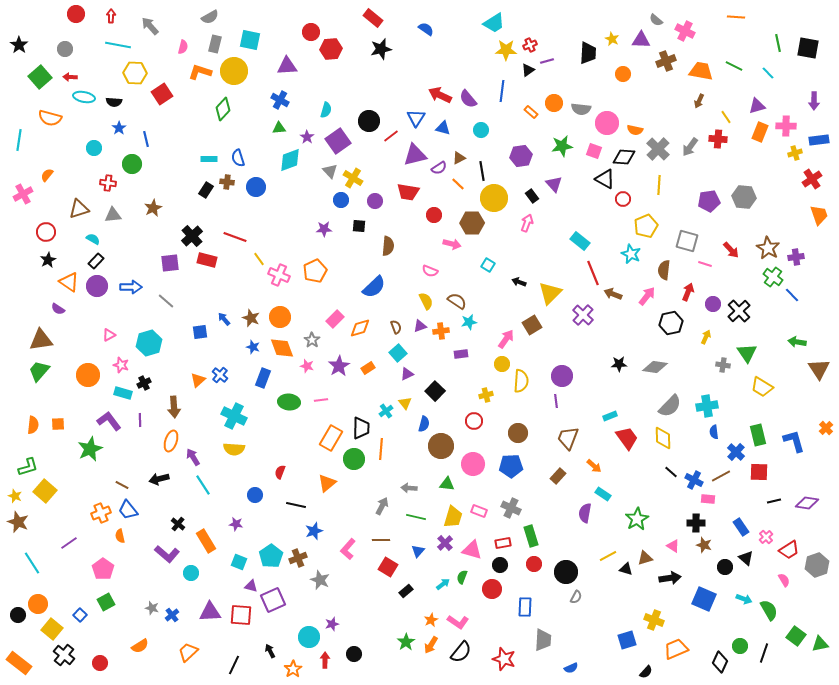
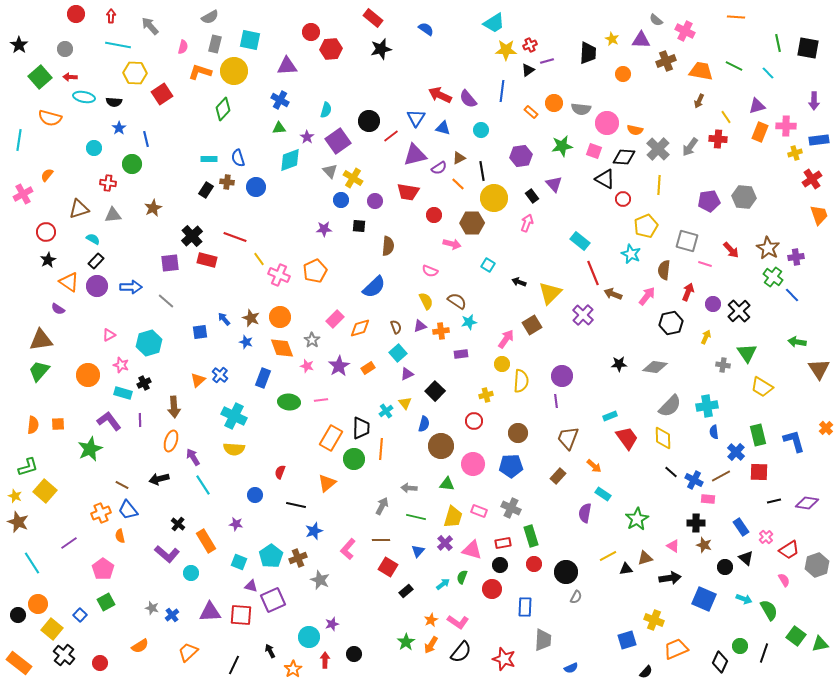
blue star at (253, 347): moved 7 px left, 5 px up
black triangle at (626, 569): rotated 24 degrees counterclockwise
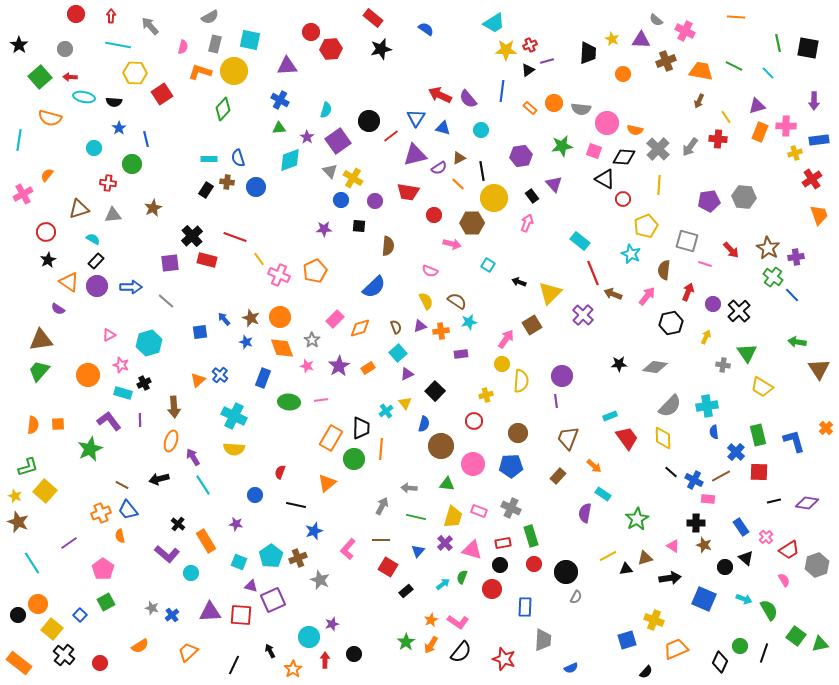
orange rectangle at (531, 112): moved 1 px left, 4 px up
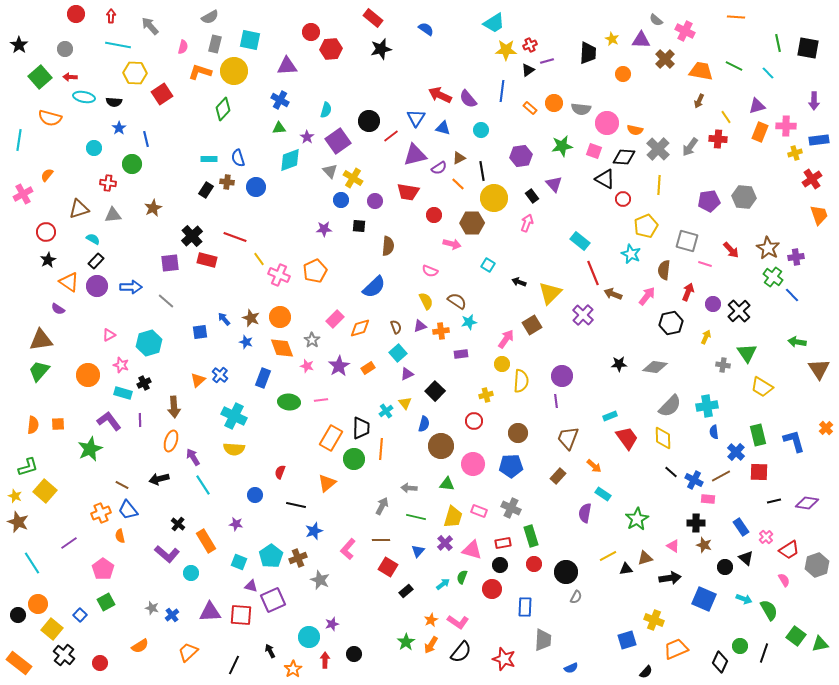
brown cross at (666, 61): moved 1 px left, 2 px up; rotated 24 degrees counterclockwise
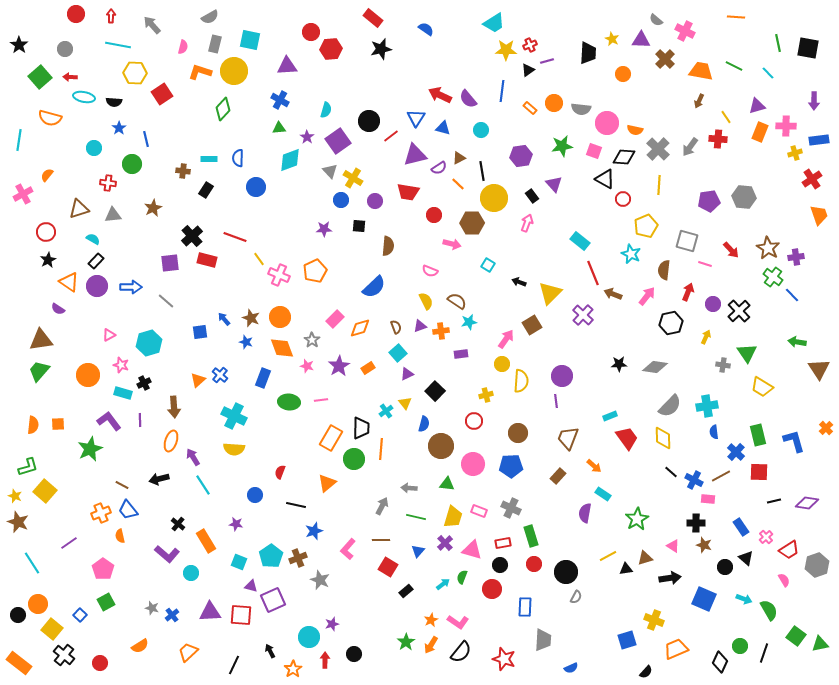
gray arrow at (150, 26): moved 2 px right, 1 px up
blue semicircle at (238, 158): rotated 18 degrees clockwise
brown cross at (227, 182): moved 44 px left, 11 px up
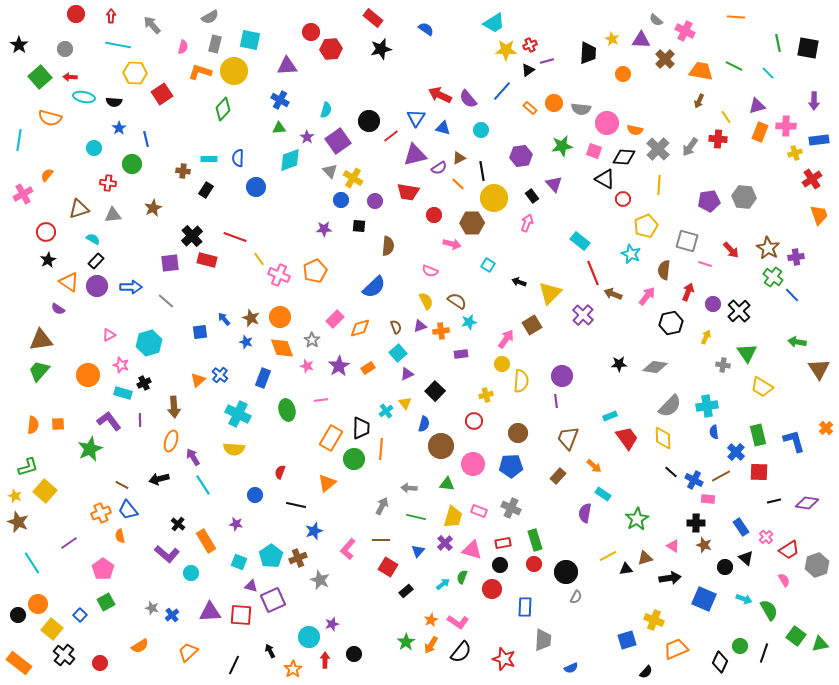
blue line at (502, 91): rotated 35 degrees clockwise
green ellipse at (289, 402): moved 2 px left, 8 px down; rotated 70 degrees clockwise
cyan cross at (234, 416): moved 4 px right, 2 px up
green rectangle at (531, 536): moved 4 px right, 4 px down
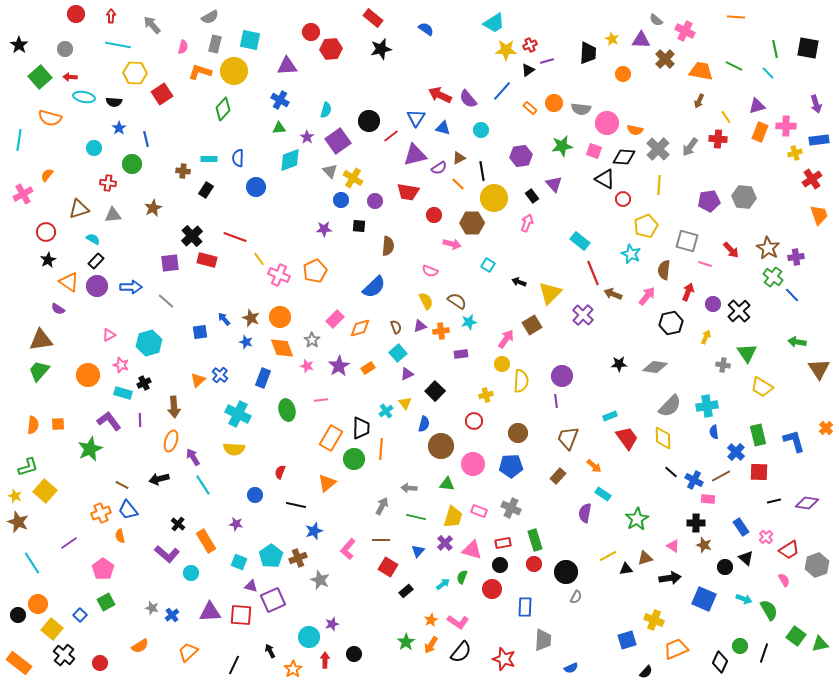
green line at (778, 43): moved 3 px left, 6 px down
purple arrow at (814, 101): moved 2 px right, 3 px down; rotated 18 degrees counterclockwise
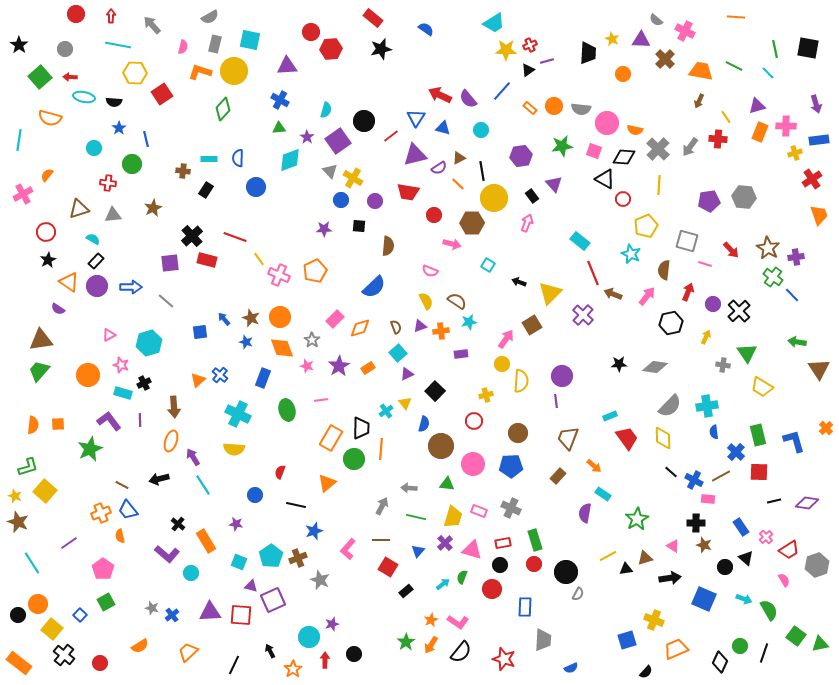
orange circle at (554, 103): moved 3 px down
black circle at (369, 121): moved 5 px left
gray semicircle at (576, 597): moved 2 px right, 3 px up
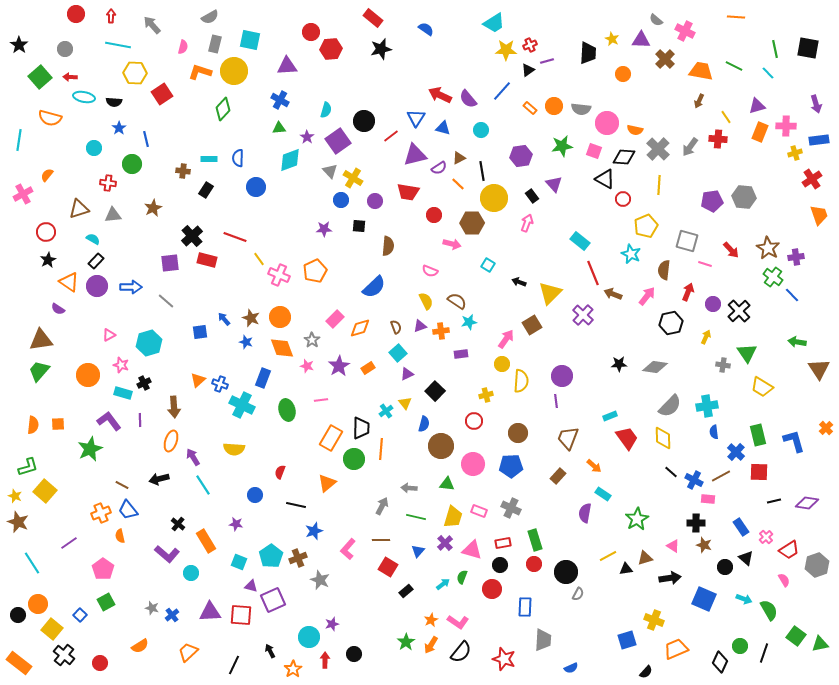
purple pentagon at (709, 201): moved 3 px right
blue cross at (220, 375): moved 9 px down; rotated 21 degrees counterclockwise
cyan cross at (238, 414): moved 4 px right, 9 px up
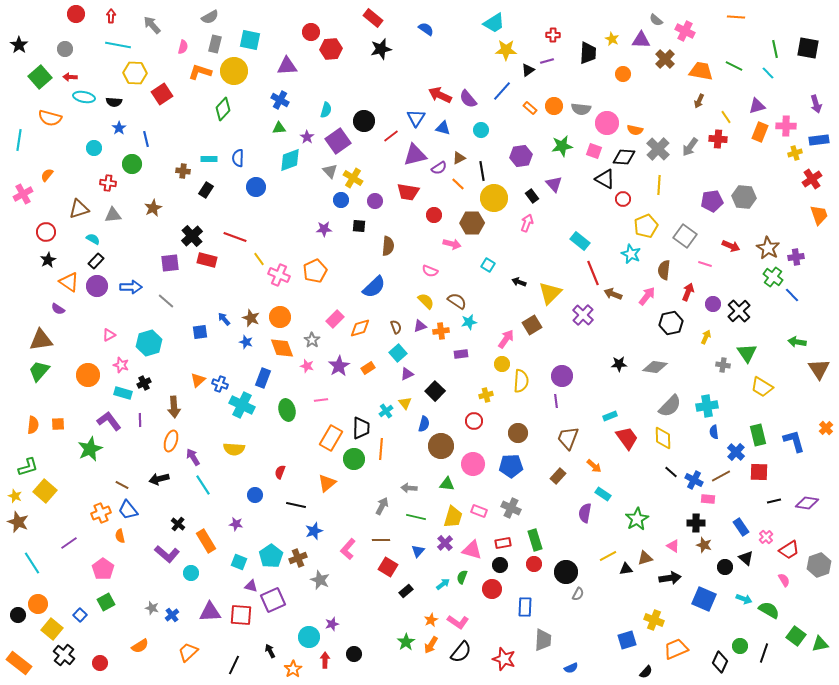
red cross at (530, 45): moved 23 px right, 10 px up; rotated 24 degrees clockwise
gray square at (687, 241): moved 2 px left, 5 px up; rotated 20 degrees clockwise
red arrow at (731, 250): moved 4 px up; rotated 24 degrees counterclockwise
yellow semicircle at (426, 301): rotated 18 degrees counterclockwise
gray hexagon at (817, 565): moved 2 px right
green semicircle at (769, 610): rotated 30 degrees counterclockwise
